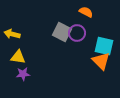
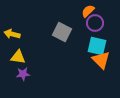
orange semicircle: moved 2 px right, 1 px up; rotated 72 degrees counterclockwise
purple circle: moved 18 px right, 10 px up
cyan square: moved 7 px left
orange triangle: moved 1 px up
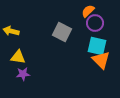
yellow arrow: moved 1 px left, 3 px up
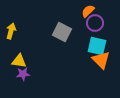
yellow arrow: rotated 91 degrees clockwise
yellow triangle: moved 1 px right, 4 px down
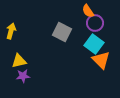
orange semicircle: rotated 80 degrees counterclockwise
cyan square: moved 3 px left, 2 px up; rotated 24 degrees clockwise
yellow triangle: rotated 21 degrees counterclockwise
purple star: moved 2 px down
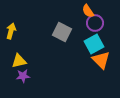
cyan square: rotated 24 degrees clockwise
